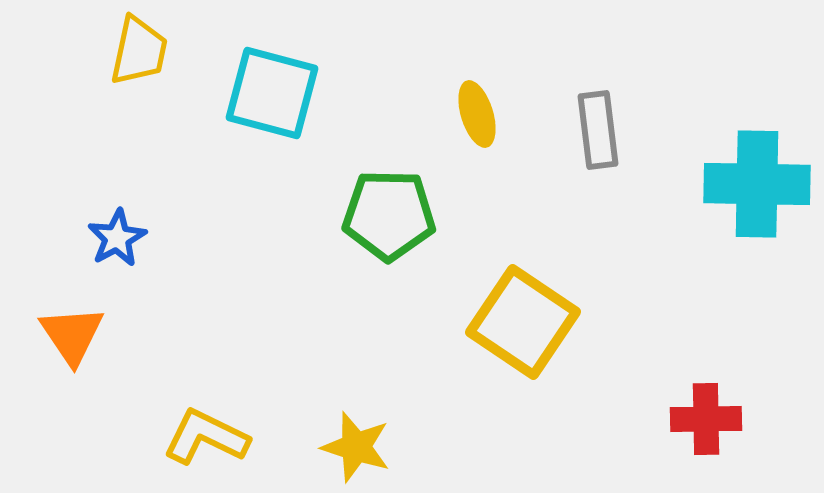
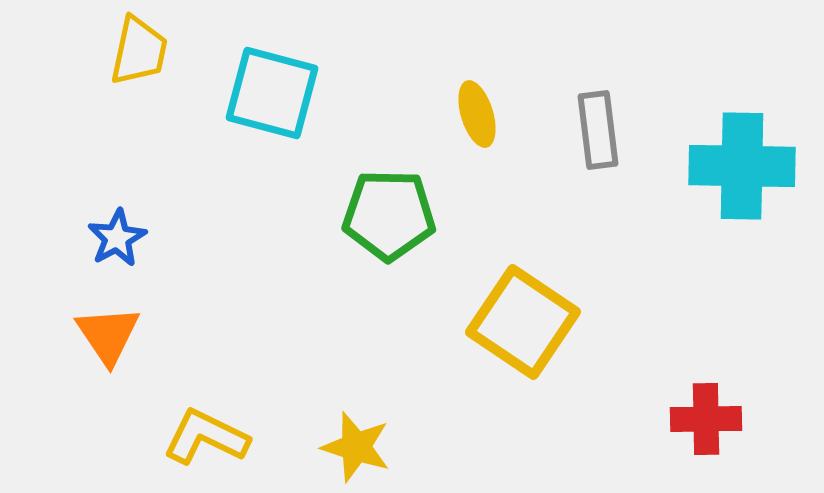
cyan cross: moved 15 px left, 18 px up
orange triangle: moved 36 px right
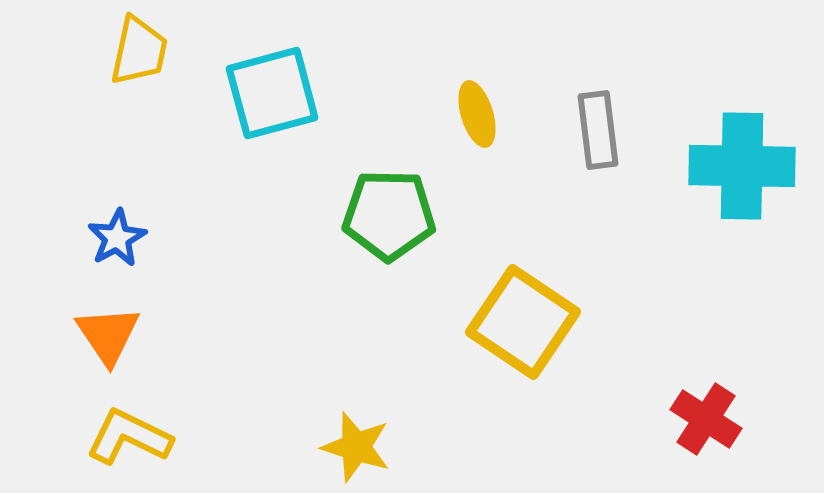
cyan square: rotated 30 degrees counterclockwise
red cross: rotated 34 degrees clockwise
yellow L-shape: moved 77 px left
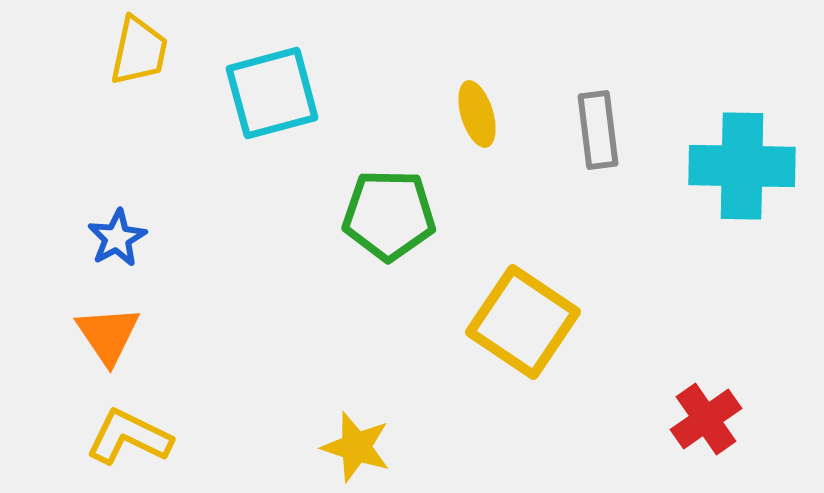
red cross: rotated 22 degrees clockwise
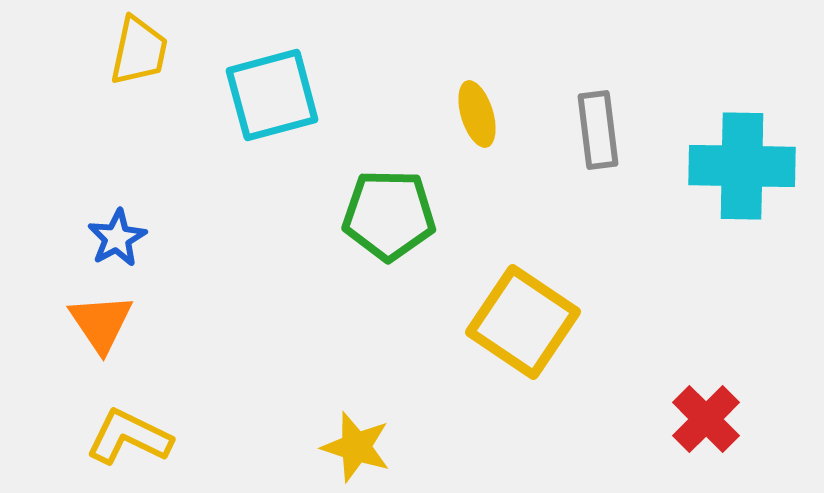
cyan square: moved 2 px down
orange triangle: moved 7 px left, 12 px up
red cross: rotated 10 degrees counterclockwise
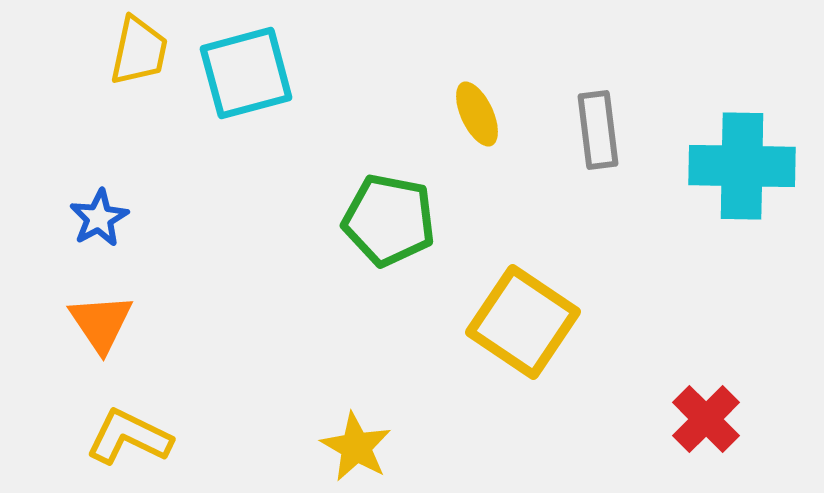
cyan square: moved 26 px left, 22 px up
yellow ellipse: rotated 8 degrees counterclockwise
green pentagon: moved 5 px down; rotated 10 degrees clockwise
blue star: moved 18 px left, 20 px up
yellow star: rotated 12 degrees clockwise
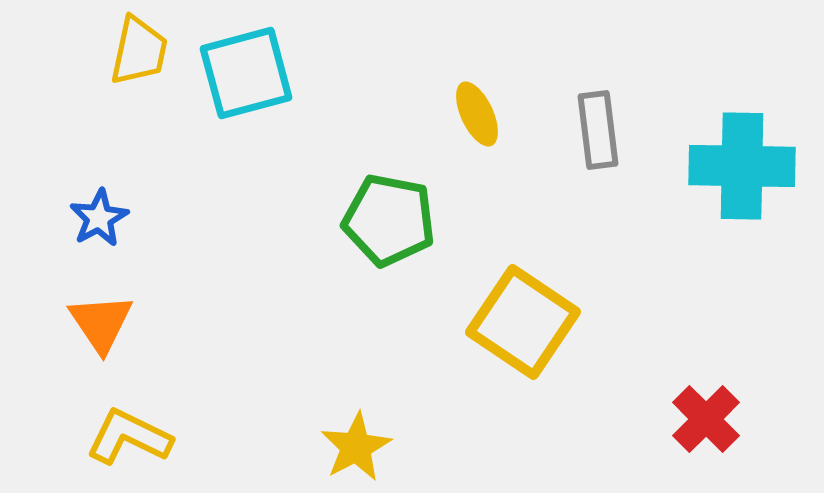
yellow star: rotated 14 degrees clockwise
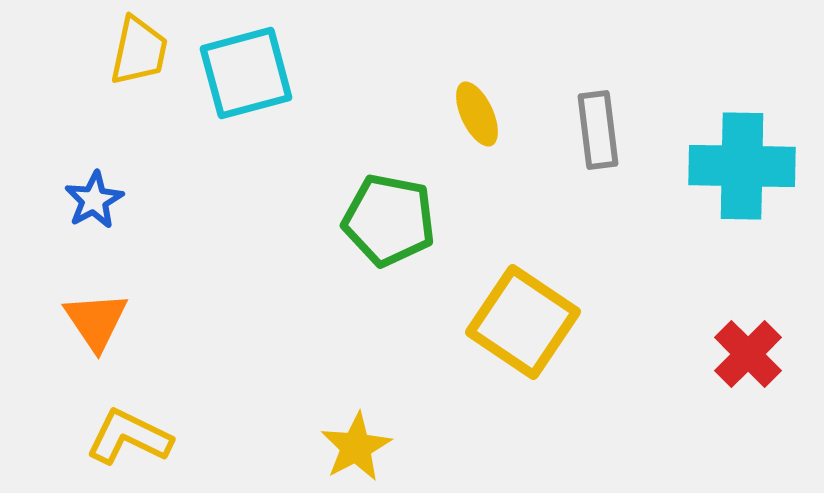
blue star: moved 5 px left, 18 px up
orange triangle: moved 5 px left, 2 px up
red cross: moved 42 px right, 65 px up
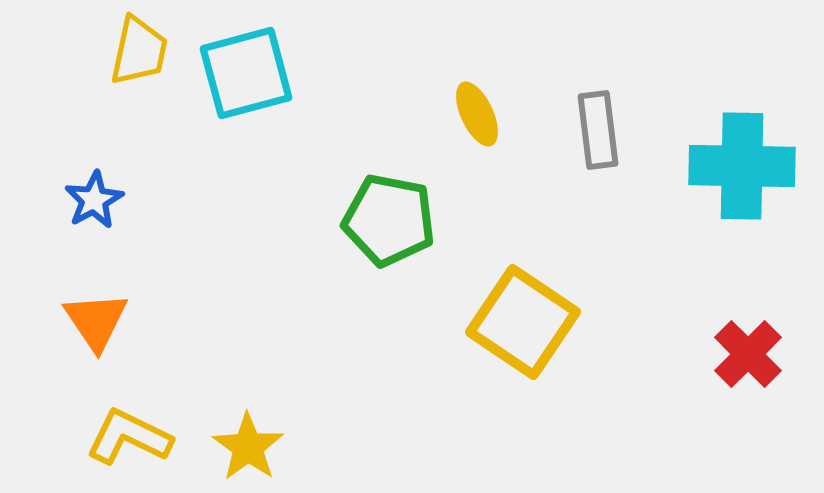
yellow star: moved 108 px left; rotated 8 degrees counterclockwise
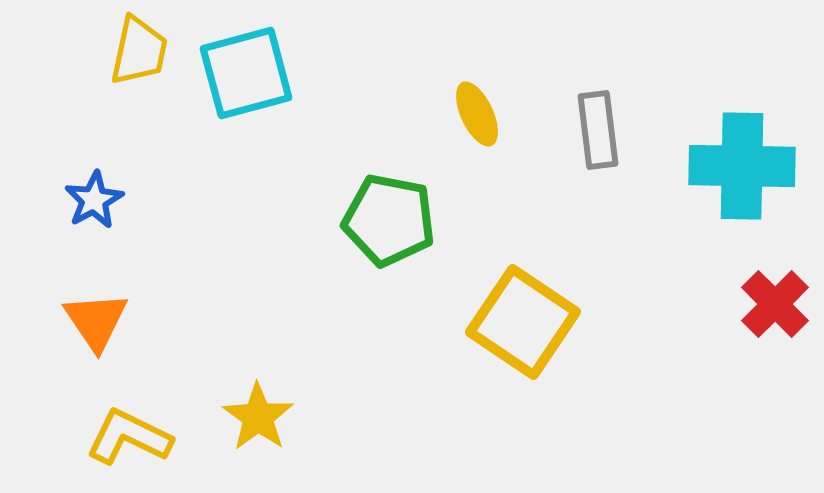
red cross: moved 27 px right, 50 px up
yellow star: moved 10 px right, 30 px up
